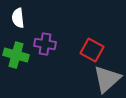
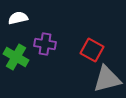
white semicircle: rotated 84 degrees clockwise
green cross: moved 2 px down; rotated 15 degrees clockwise
gray triangle: rotated 28 degrees clockwise
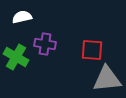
white semicircle: moved 4 px right, 1 px up
red square: rotated 25 degrees counterclockwise
gray triangle: rotated 8 degrees clockwise
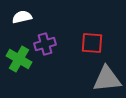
purple cross: rotated 25 degrees counterclockwise
red square: moved 7 px up
green cross: moved 3 px right, 2 px down
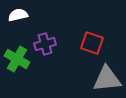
white semicircle: moved 4 px left, 2 px up
red square: rotated 15 degrees clockwise
green cross: moved 2 px left
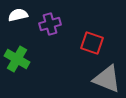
purple cross: moved 5 px right, 20 px up
gray triangle: rotated 28 degrees clockwise
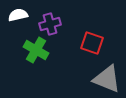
green cross: moved 19 px right, 9 px up
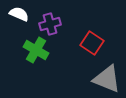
white semicircle: moved 1 px right, 1 px up; rotated 36 degrees clockwise
red square: rotated 15 degrees clockwise
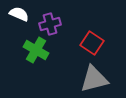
gray triangle: moved 13 px left; rotated 36 degrees counterclockwise
